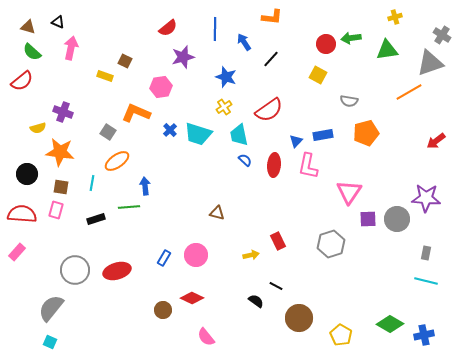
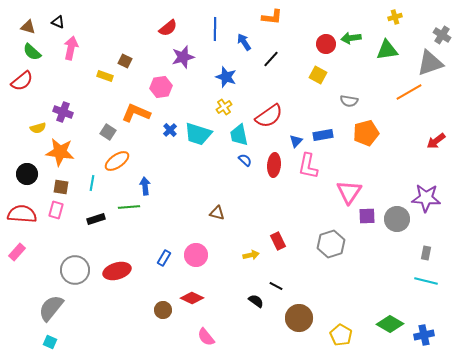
red semicircle at (269, 110): moved 6 px down
purple square at (368, 219): moved 1 px left, 3 px up
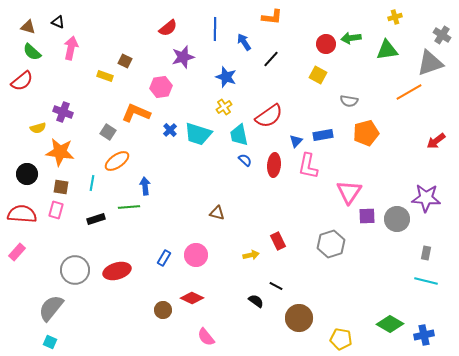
yellow pentagon at (341, 335): moved 4 px down; rotated 20 degrees counterclockwise
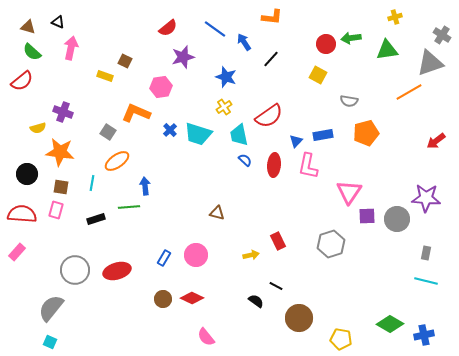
blue line at (215, 29): rotated 55 degrees counterclockwise
brown circle at (163, 310): moved 11 px up
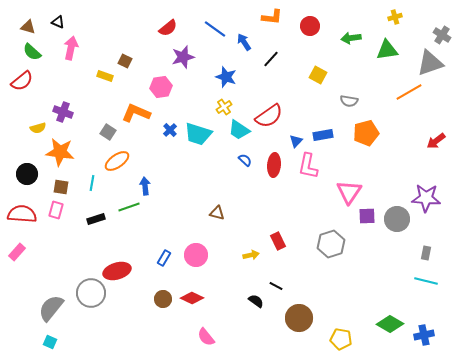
red circle at (326, 44): moved 16 px left, 18 px up
cyan trapezoid at (239, 135): moved 5 px up; rotated 45 degrees counterclockwise
green line at (129, 207): rotated 15 degrees counterclockwise
gray circle at (75, 270): moved 16 px right, 23 px down
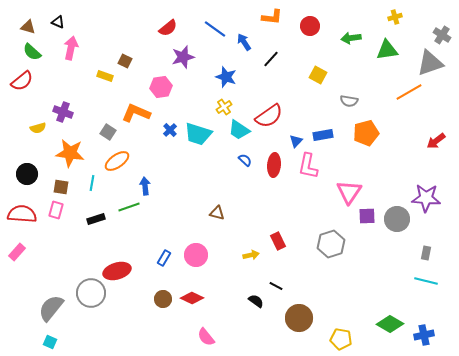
orange star at (60, 152): moved 10 px right, 1 px down
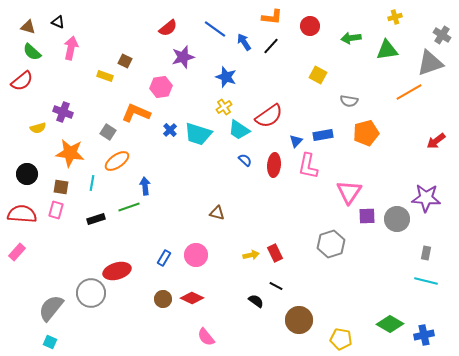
black line at (271, 59): moved 13 px up
red rectangle at (278, 241): moved 3 px left, 12 px down
brown circle at (299, 318): moved 2 px down
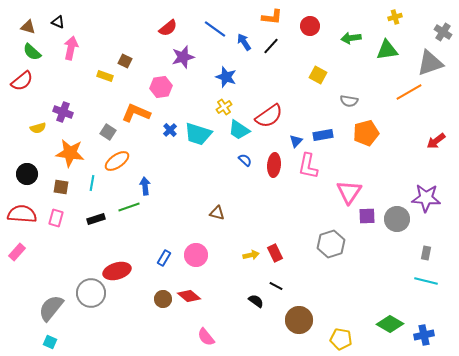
gray cross at (442, 35): moved 1 px right, 3 px up
pink rectangle at (56, 210): moved 8 px down
red diamond at (192, 298): moved 3 px left, 2 px up; rotated 15 degrees clockwise
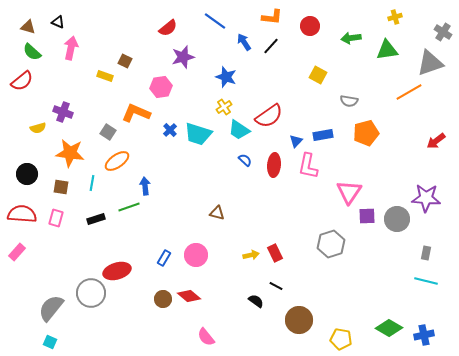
blue line at (215, 29): moved 8 px up
green diamond at (390, 324): moved 1 px left, 4 px down
